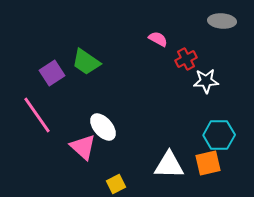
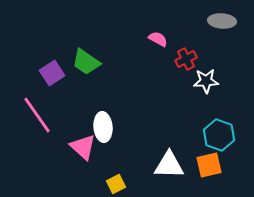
white ellipse: rotated 36 degrees clockwise
cyan hexagon: rotated 20 degrees clockwise
orange square: moved 1 px right, 2 px down
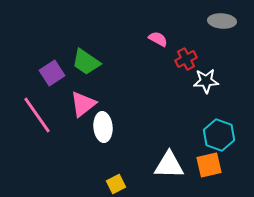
pink triangle: moved 43 px up; rotated 40 degrees clockwise
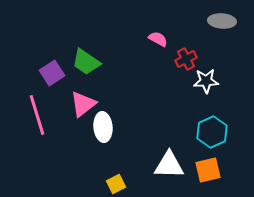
pink line: rotated 18 degrees clockwise
cyan hexagon: moved 7 px left, 3 px up; rotated 16 degrees clockwise
orange square: moved 1 px left, 5 px down
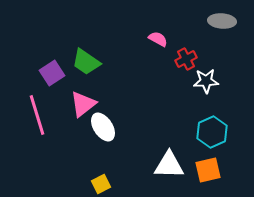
white ellipse: rotated 28 degrees counterclockwise
yellow square: moved 15 px left
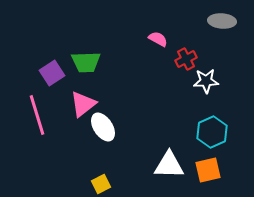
green trapezoid: rotated 36 degrees counterclockwise
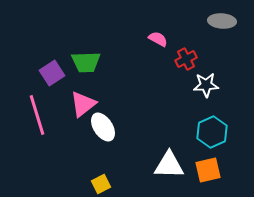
white star: moved 4 px down
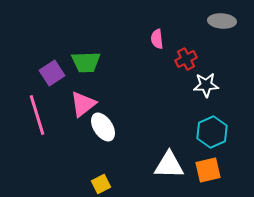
pink semicircle: moved 1 px left; rotated 126 degrees counterclockwise
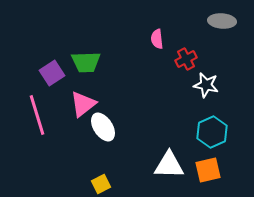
white star: rotated 15 degrees clockwise
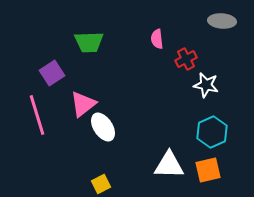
green trapezoid: moved 3 px right, 20 px up
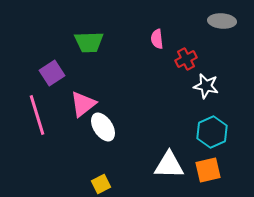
white star: moved 1 px down
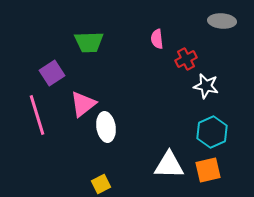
white ellipse: moved 3 px right; rotated 24 degrees clockwise
